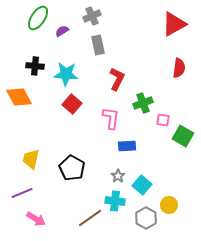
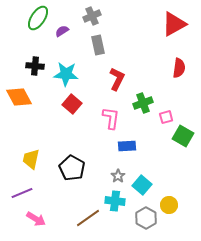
pink square: moved 3 px right, 3 px up; rotated 24 degrees counterclockwise
brown line: moved 2 px left
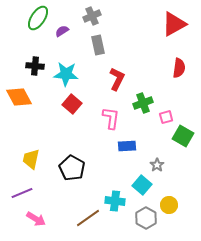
gray star: moved 39 px right, 11 px up
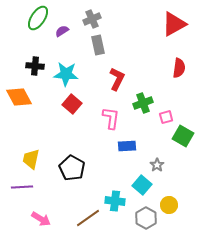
gray cross: moved 3 px down
purple line: moved 6 px up; rotated 20 degrees clockwise
pink arrow: moved 5 px right
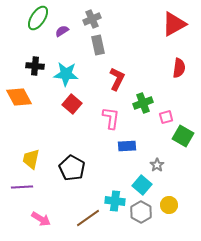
gray hexagon: moved 5 px left, 6 px up
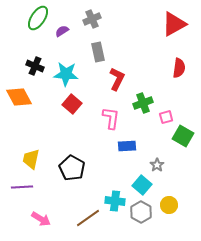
gray rectangle: moved 7 px down
black cross: rotated 18 degrees clockwise
